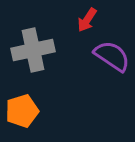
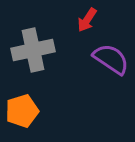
purple semicircle: moved 1 px left, 3 px down
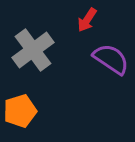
gray cross: rotated 24 degrees counterclockwise
orange pentagon: moved 2 px left
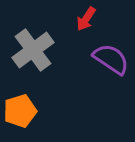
red arrow: moved 1 px left, 1 px up
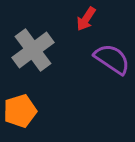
purple semicircle: moved 1 px right
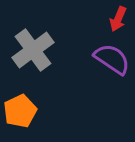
red arrow: moved 32 px right; rotated 10 degrees counterclockwise
orange pentagon: rotated 8 degrees counterclockwise
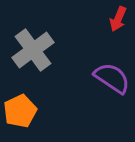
purple semicircle: moved 19 px down
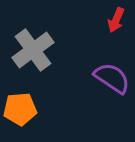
red arrow: moved 2 px left, 1 px down
orange pentagon: moved 2 px up; rotated 20 degrees clockwise
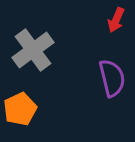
purple semicircle: rotated 42 degrees clockwise
orange pentagon: rotated 20 degrees counterclockwise
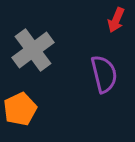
purple semicircle: moved 8 px left, 4 px up
